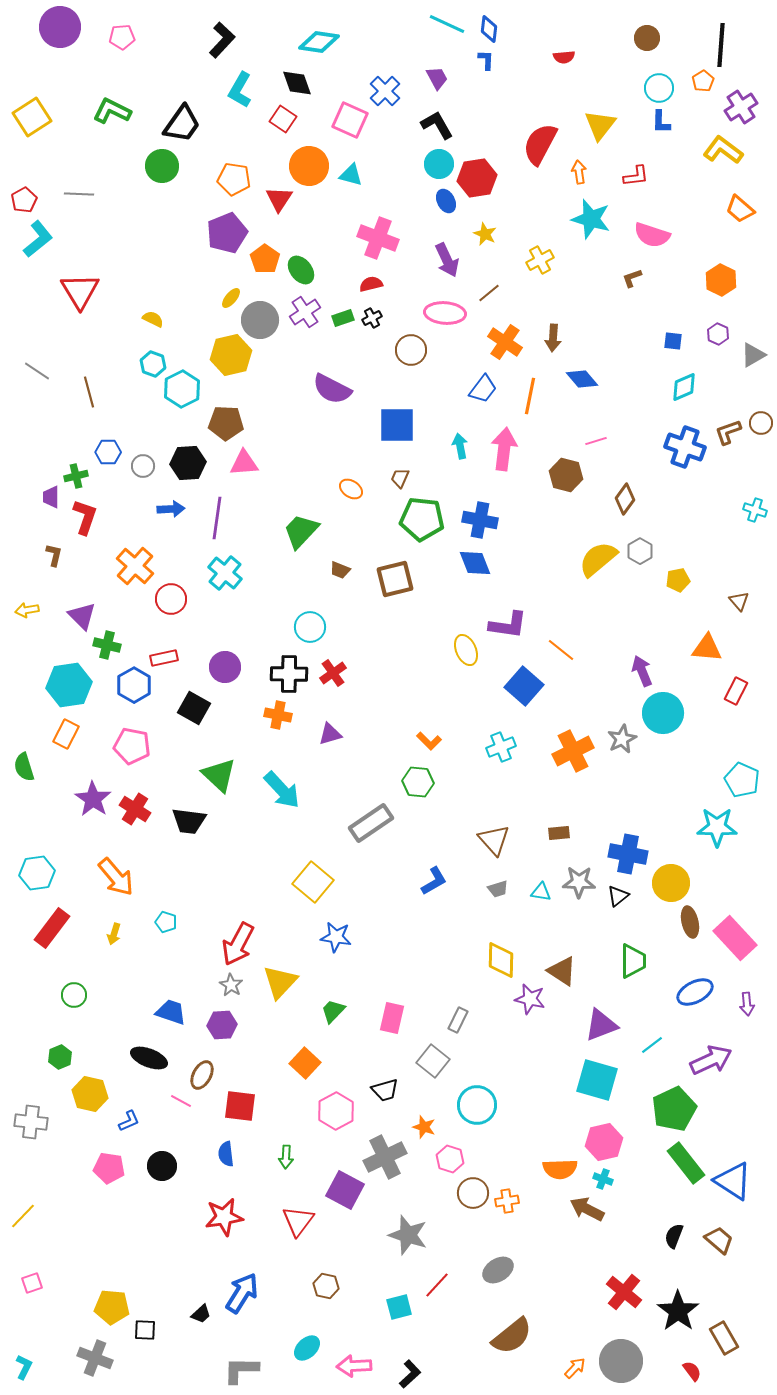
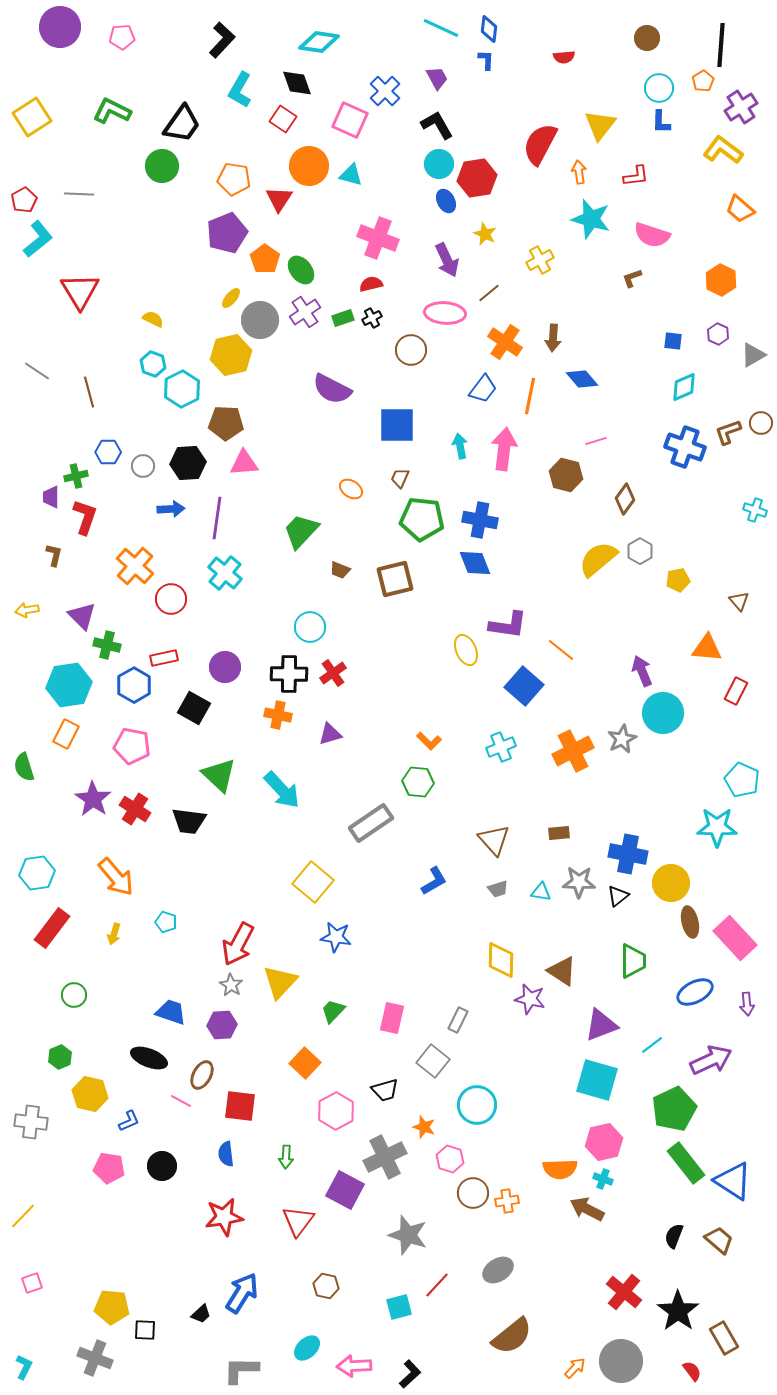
cyan line at (447, 24): moved 6 px left, 4 px down
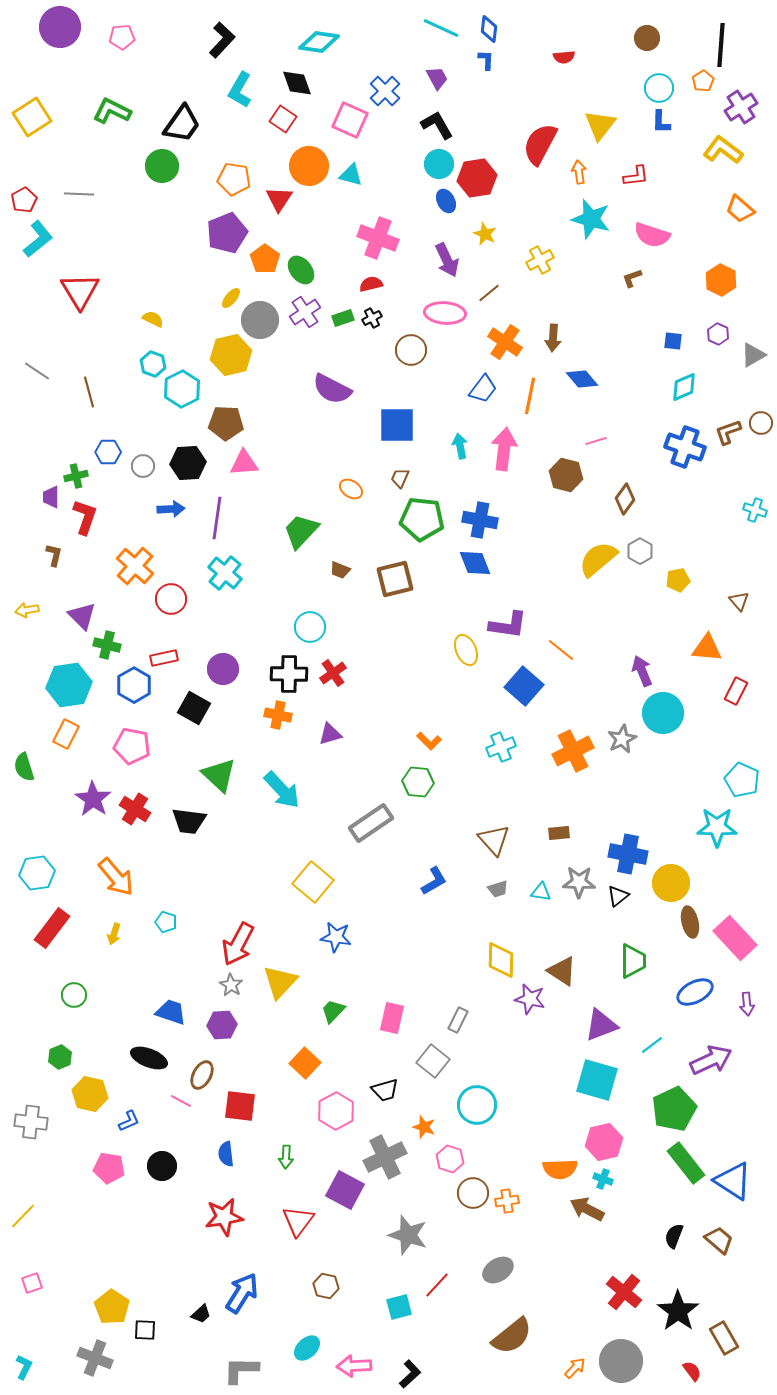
purple circle at (225, 667): moved 2 px left, 2 px down
yellow pentagon at (112, 1307): rotated 28 degrees clockwise
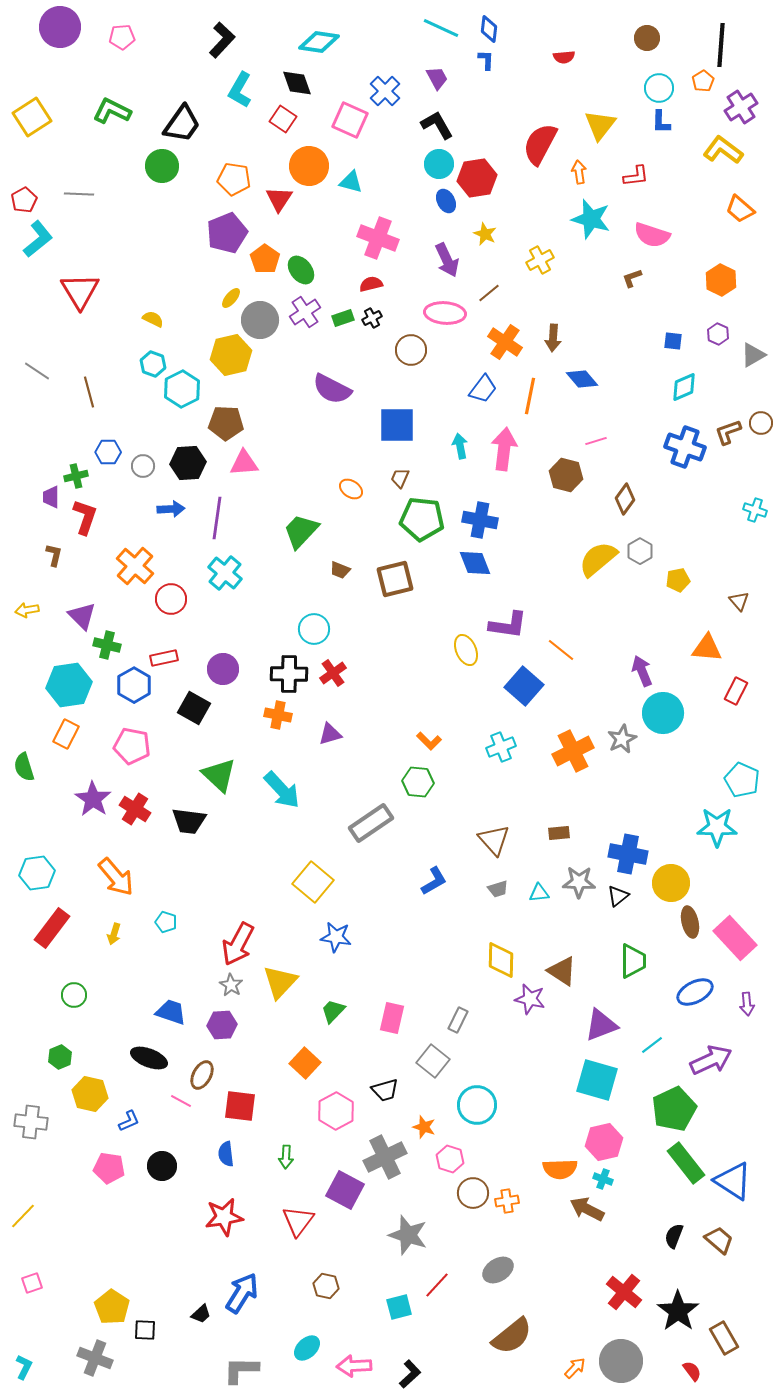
cyan triangle at (351, 175): moved 7 px down
cyan circle at (310, 627): moved 4 px right, 2 px down
cyan triangle at (541, 892): moved 2 px left, 1 px down; rotated 15 degrees counterclockwise
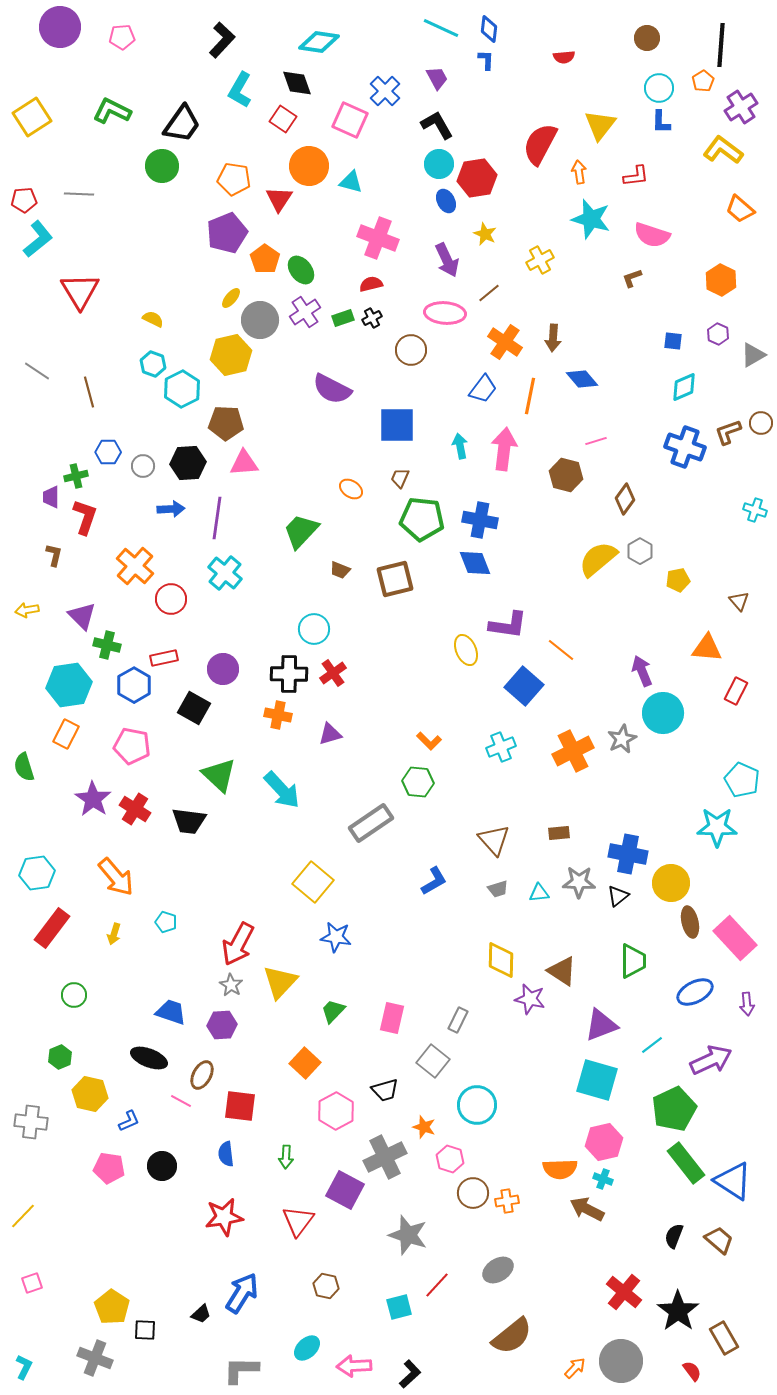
red pentagon at (24, 200): rotated 25 degrees clockwise
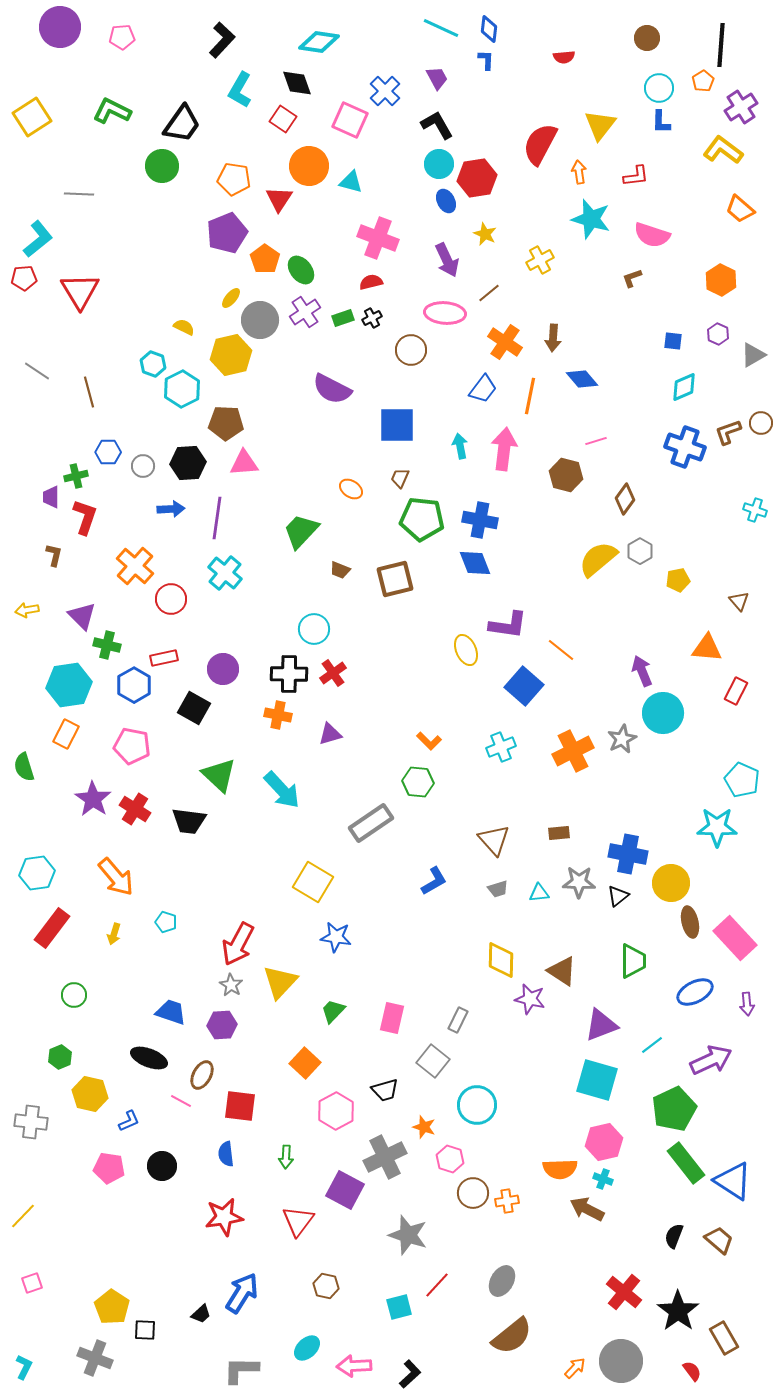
red pentagon at (24, 200): moved 78 px down
red semicircle at (371, 284): moved 2 px up
yellow semicircle at (153, 319): moved 31 px right, 8 px down
yellow square at (313, 882): rotated 9 degrees counterclockwise
gray ellipse at (498, 1270): moved 4 px right, 11 px down; rotated 28 degrees counterclockwise
